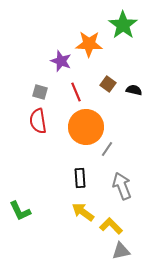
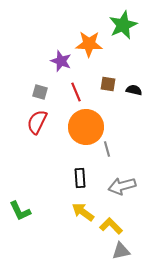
green star: rotated 12 degrees clockwise
brown square: rotated 28 degrees counterclockwise
red semicircle: moved 1 px left, 1 px down; rotated 35 degrees clockwise
gray line: rotated 49 degrees counterclockwise
gray arrow: rotated 84 degrees counterclockwise
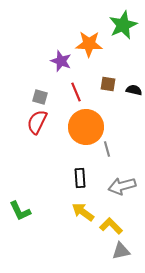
gray square: moved 5 px down
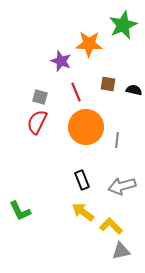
gray line: moved 10 px right, 9 px up; rotated 21 degrees clockwise
black rectangle: moved 2 px right, 2 px down; rotated 18 degrees counterclockwise
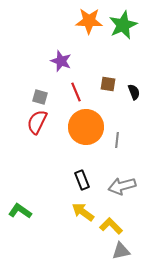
orange star: moved 23 px up
black semicircle: moved 2 px down; rotated 56 degrees clockwise
green L-shape: rotated 150 degrees clockwise
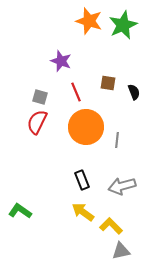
orange star: rotated 16 degrees clockwise
brown square: moved 1 px up
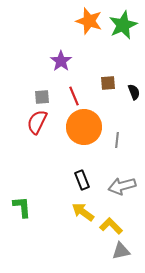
purple star: rotated 15 degrees clockwise
brown square: rotated 14 degrees counterclockwise
red line: moved 2 px left, 4 px down
gray square: moved 2 px right; rotated 21 degrees counterclockwise
orange circle: moved 2 px left
green L-shape: moved 2 px right, 4 px up; rotated 50 degrees clockwise
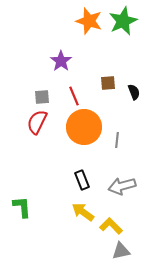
green star: moved 4 px up
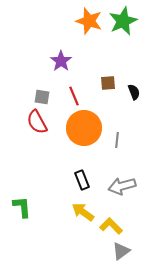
gray square: rotated 14 degrees clockwise
red semicircle: rotated 55 degrees counterclockwise
orange circle: moved 1 px down
gray triangle: rotated 24 degrees counterclockwise
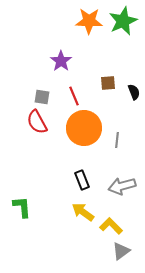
orange star: rotated 16 degrees counterclockwise
